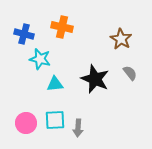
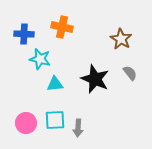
blue cross: rotated 12 degrees counterclockwise
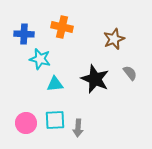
brown star: moved 7 px left; rotated 20 degrees clockwise
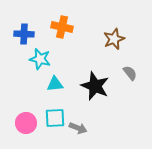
black star: moved 7 px down
cyan square: moved 2 px up
gray arrow: rotated 72 degrees counterclockwise
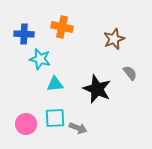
black star: moved 2 px right, 3 px down
pink circle: moved 1 px down
